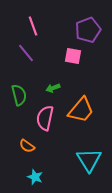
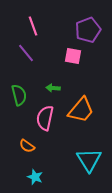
green arrow: rotated 24 degrees clockwise
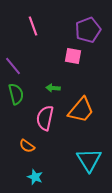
purple line: moved 13 px left, 13 px down
green semicircle: moved 3 px left, 1 px up
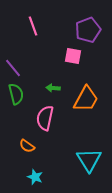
purple line: moved 2 px down
orange trapezoid: moved 5 px right, 11 px up; rotated 12 degrees counterclockwise
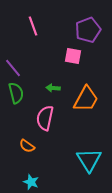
green semicircle: moved 1 px up
cyan star: moved 4 px left, 5 px down
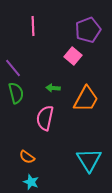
pink line: rotated 18 degrees clockwise
pink square: rotated 30 degrees clockwise
orange semicircle: moved 11 px down
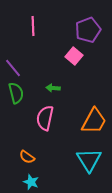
pink square: moved 1 px right
orange trapezoid: moved 8 px right, 22 px down
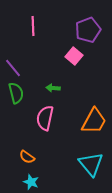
cyan triangle: moved 2 px right, 4 px down; rotated 8 degrees counterclockwise
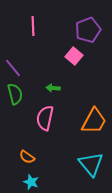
green semicircle: moved 1 px left, 1 px down
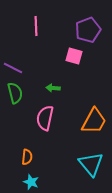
pink line: moved 3 px right
pink square: rotated 24 degrees counterclockwise
purple line: rotated 24 degrees counterclockwise
green semicircle: moved 1 px up
orange semicircle: rotated 119 degrees counterclockwise
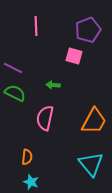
green arrow: moved 3 px up
green semicircle: rotated 50 degrees counterclockwise
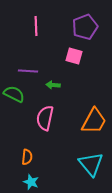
purple pentagon: moved 3 px left, 3 px up
purple line: moved 15 px right, 3 px down; rotated 24 degrees counterclockwise
green semicircle: moved 1 px left, 1 px down
